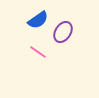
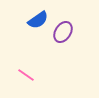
pink line: moved 12 px left, 23 px down
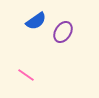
blue semicircle: moved 2 px left, 1 px down
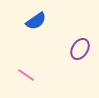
purple ellipse: moved 17 px right, 17 px down
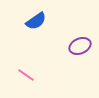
purple ellipse: moved 3 px up; rotated 35 degrees clockwise
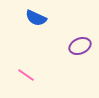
blue semicircle: moved 3 px up; rotated 60 degrees clockwise
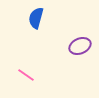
blue semicircle: rotated 80 degrees clockwise
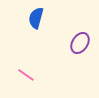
purple ellipse: moved 3 px up; rotated 35 degrees counterclockwise
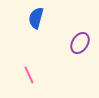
pink line: moved 3 px right; rotated 30 degrees clockwise
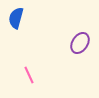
blue semicircle: moved 20 px left
